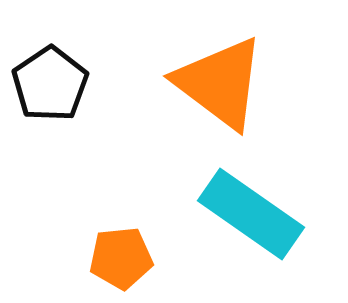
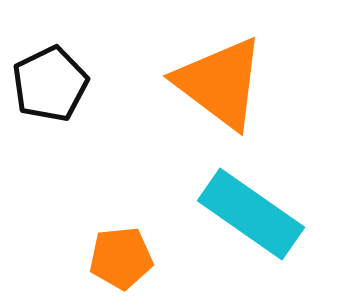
black pentagon: rotated 8 degrees clockwise
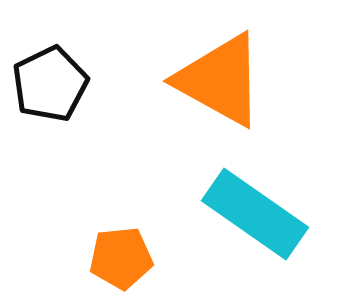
orange triangle: moved 3 px up; rotated 8 degrees counterclockwise
cyan rectangle: moved 4 px right
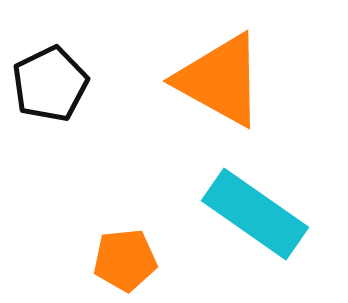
orange pentagon: moved 4 px right, 2 px down
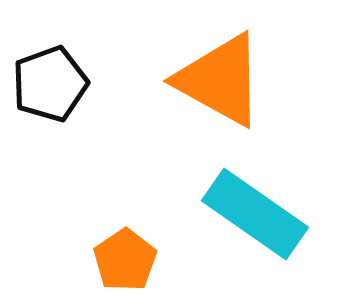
black pentagon: rotated 6 degrees clockwise
orange pentagon: rotated 28 degrees counterclockwise
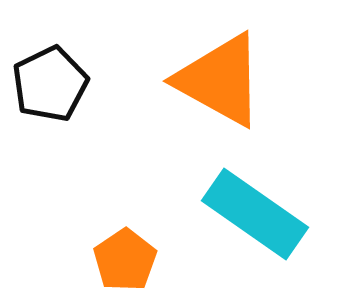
black pentagon: rotated 6 degrees counterclockwise
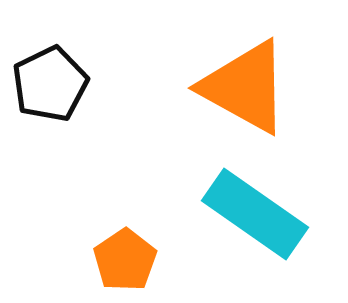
orange triangle: moved 25 px right, 7 px down
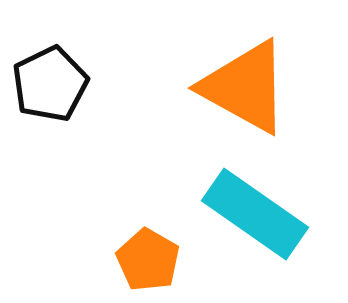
orange pentagon: moved 23 px right; rotated 8 degrees counterclockwise
